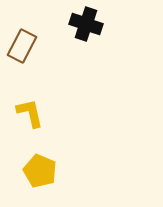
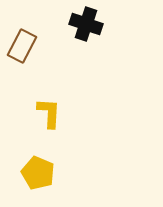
yellow L-shape: moved 19 px right; rotated 16 degrees clockwise
yellow pentagon: moved 2 px left, 2 px down
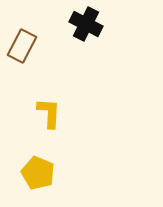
black cross: rotated 8 degrees clockwise
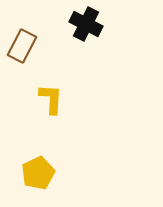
yellow L-shape: moved 2 px right, 14 px up
yellow pentagon: rotated 24 degrees clockwise
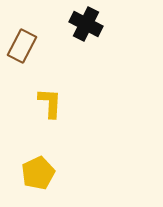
yellow L-shape: moved 1 px left, 4 px down
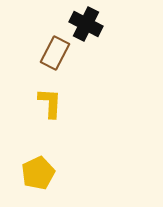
brown rectangle: moved 33 px right, 7 px down
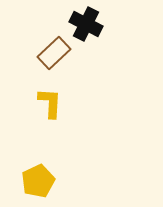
brown rectangle: moved 1 px left; rotated 20 degrees clockwise
yellow pentagon: moved 8 px down
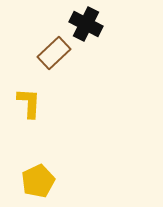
yellow L-shape: moved 21 px left
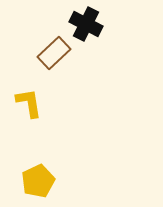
yellow L-shape: rotated 12 degrees counterclockwise
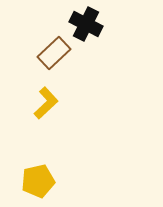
yellow L-shape: moved 17 px right; rotated 56 degrees clockwise
yellow pentagon: rotated 12 degrees clockwise
